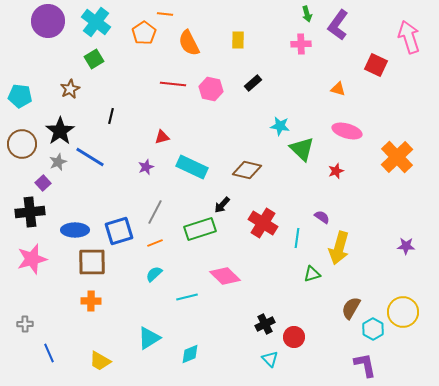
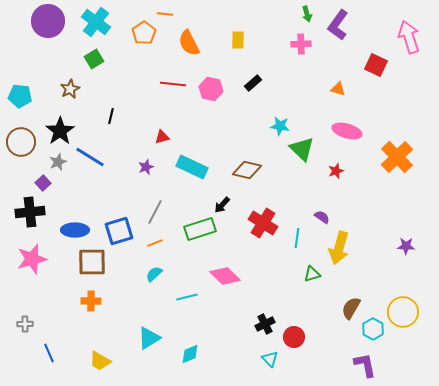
brown circle at (22, 144): moved 1 px left, 2 px up
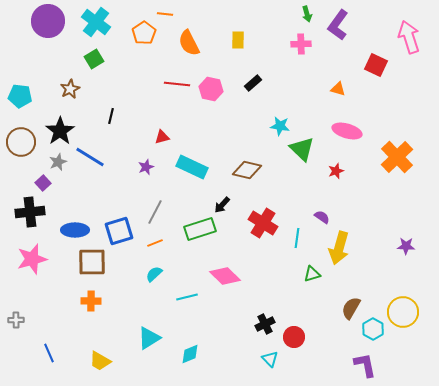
red line at (173, 84): moved 4 px right
gray cross at (25, 324): moved 9 px left, 4 px up
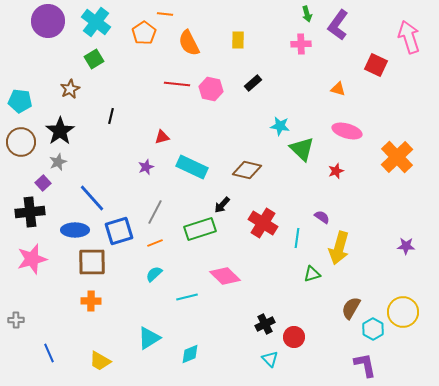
cyan pentagon at (20, 96): moved 5 px down
blue line at (90, 157): moved 2 px right, 41 px down; rotated 16 degrees clockwise
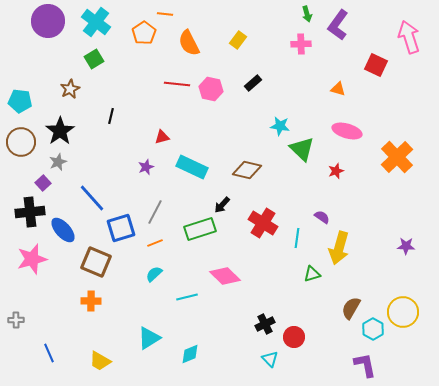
yellow rectangle at (238, 40): rotated 36 degrees clockwise
blue ellipse at (75, 230): moved 12 px left; rotated 48 degrees clockwise
blue square at (119, 231): moved 2 px right, 3 px up
brown square at (92, 262): moved 4 px right; rotated 24 degrees clockwise
